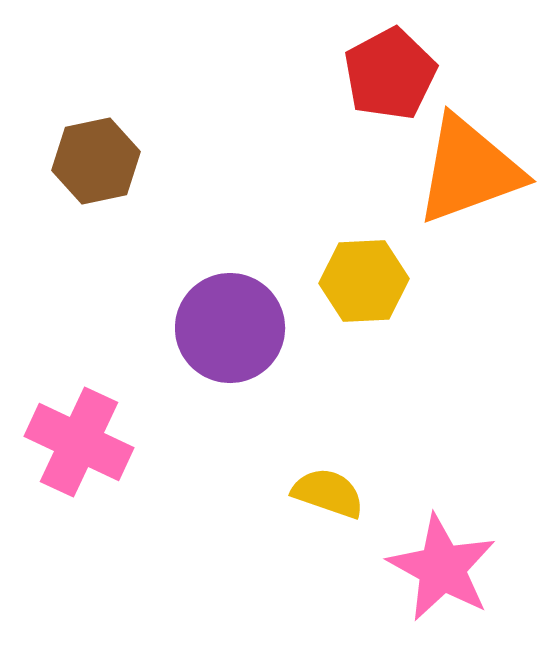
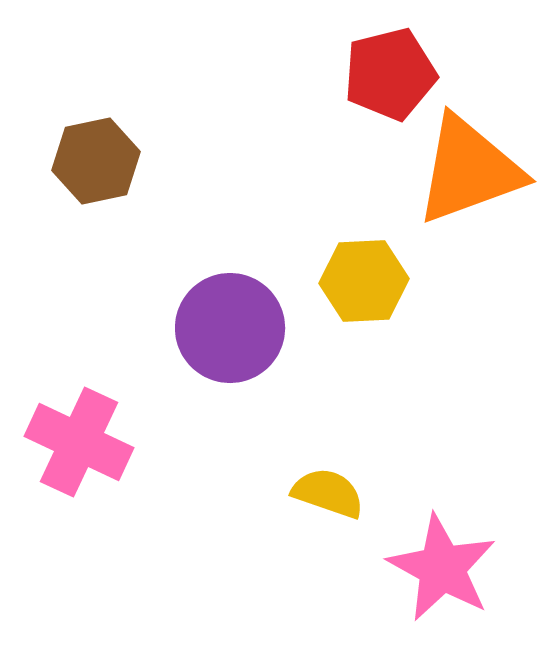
red pentagon: rotated 14 degrees clockwise
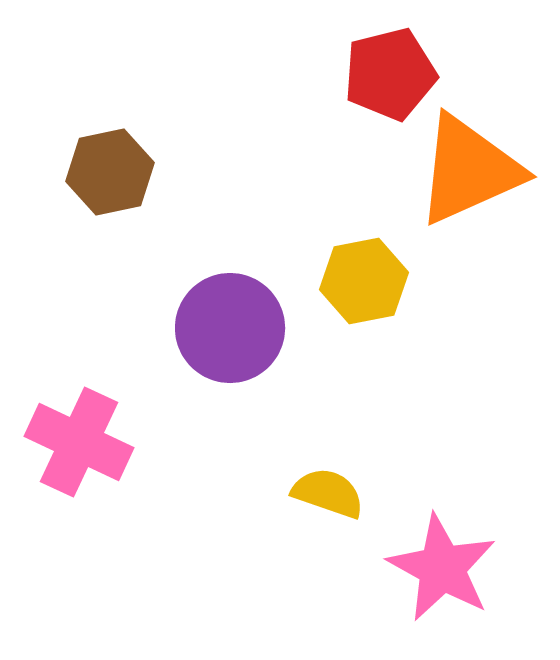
brown hexagon: moved 14 px right, 11 px down
orange triangle: rotated 4 degrees counterclockwise
yellow hexagon: rotated 8 degrees counterclockwise
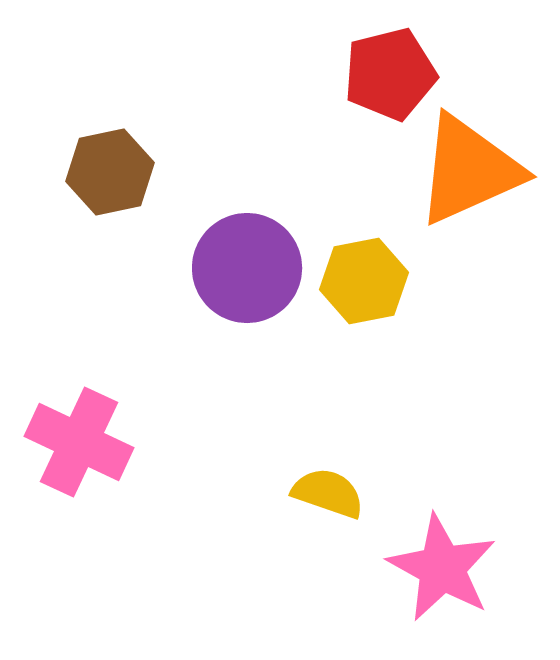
purple circle: moved 17 px right, 60 px up
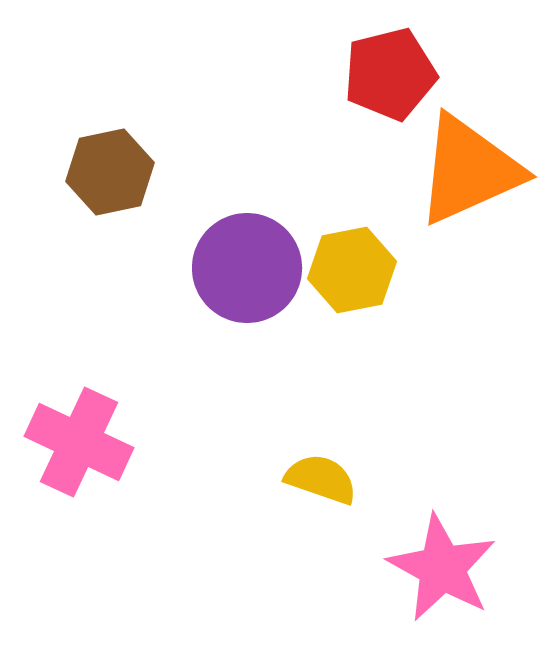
yellow hexagon: moved 12 px left, 11 px up
yellow semicircle: moved 7 px left, 14 px up
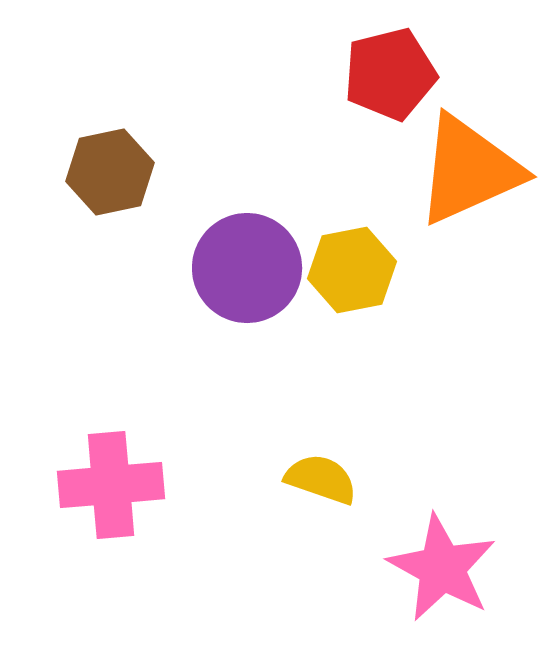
pink cross: moved 32 px right, 43 px down; rotated 30 degrees counterclockwise
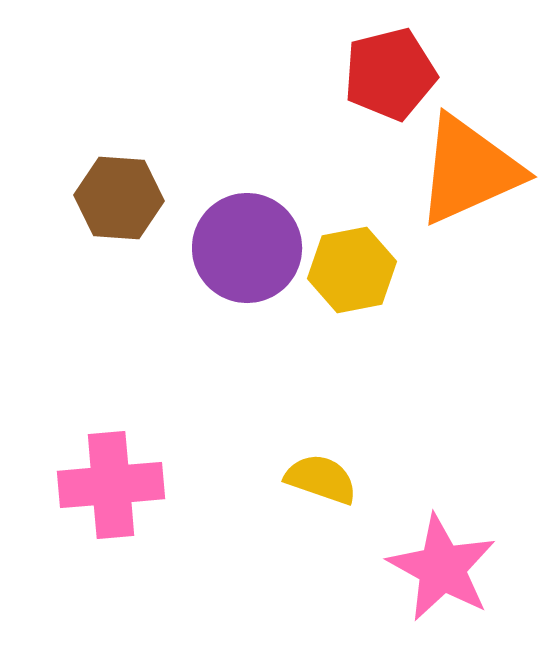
brown hexagon: moved 9 px right, 26 px down; rotated 16 degrees clockwise
purple circle: moved 20 px up
